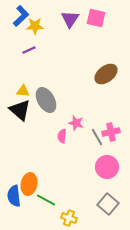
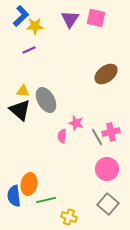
pink circle: moved 2 px down
green line: rotated 42 degrees counterclockwise
yellow cross: moved 1 px up
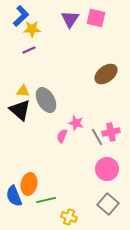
yellow star: moved 3 px left, 3 px down
pink semicircle: rotated 16 degrees clockwise
blue semicircle: rotated 15 degrees counterclockwise
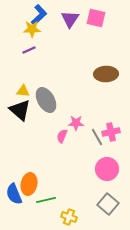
blue L-shape: moved 18 px right, 1 px up
brown ellipse: rotated 35 degrees clockwise
pink star: rotated 14 degrees counterclockwise
blue semicircle: moved 2 px up
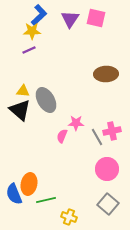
yellow star: moved 2 px down
pink cross: moved 1 px right, 1 px up
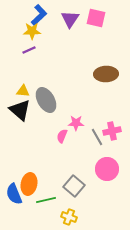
gray square: moved 34 px left, 18 px up
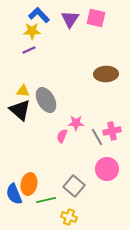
blue L-shape: rotated 90 degrees counterclockwise
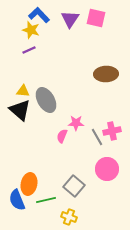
yellow star: moved 1 px left, 1 px up; rotated 18 degrees clockwise
blue semicircle: moved 3 px right, 6 px down
